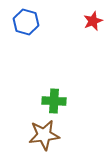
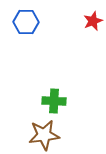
blue hexagon: rotated 15 degrees counterclockwise
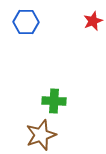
brown star: moved 3 px left; rotated 12 degrees counterclockwise
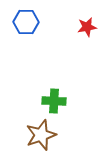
red star: moved 6 px left, 6 px down; rotated 12 degrees clockwise
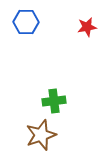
green cross: rotated 10 degrees counterclockwise
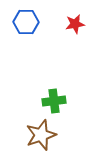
red star: moved 12 px left, 3 px up
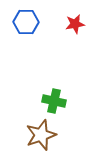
green cross: rotated 20 degrees clockwise
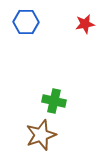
red star: moved 10 px right
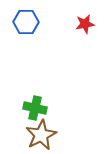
green cross: moved 19 px left, 7 px down
brown star: rotated 8 degrees counterclockwise
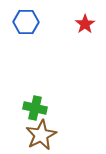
red star: rotated 24 degrees counterclockwise
